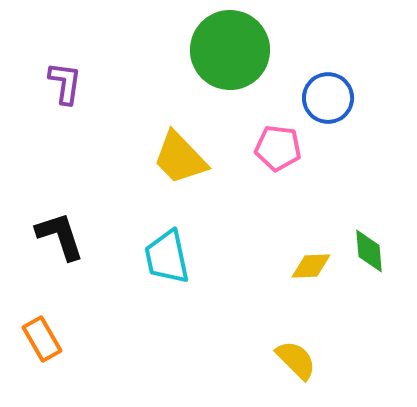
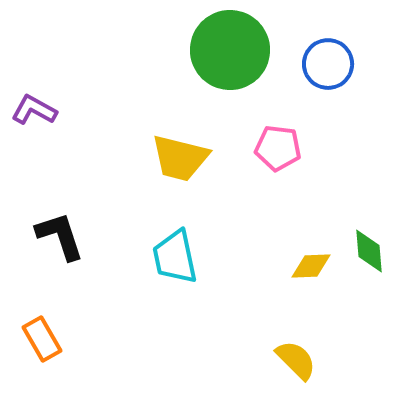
purple L-shape: moved 31 px left, 27 px down; rotated 69 degrees counterclockwise
blue circle: moved 34 px up
yellow trapezoid: rotated 32 degrees counterclockwise
cyan trapezoid: moved 8 px right
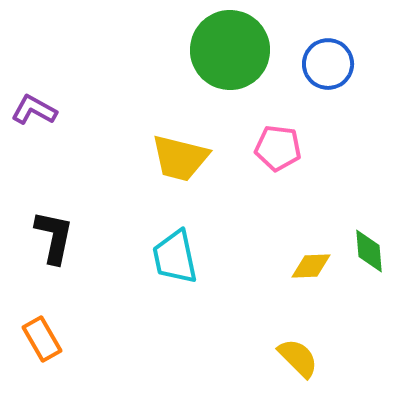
black L-shape: moved 6 px left, 1 px down; rotated 30 degrees clockwise
yellow semicircle: moved 2 px right, 2 px up
